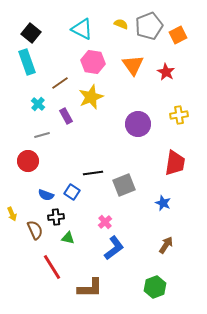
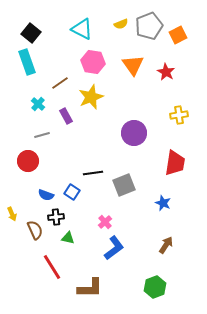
yellow semicircle: rotated 136 degrees clockwise
purple circle: moved 4 px left, 9 px down
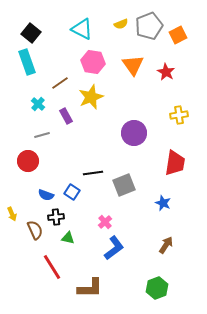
green hexagon: moved 2 px right, 1 px down
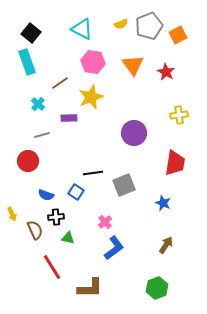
purple rectangle: moved 3 px right, 2 px down; rotated 63 degrees counterclockwise
blue square: moved 4 px right
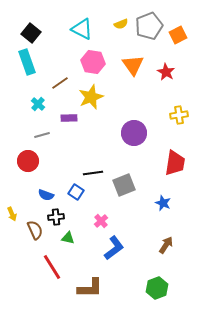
pink cross: moved 4 px left, 1 px up
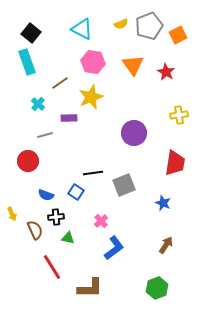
gray line: moved 3 px right
